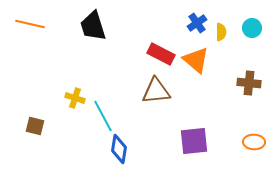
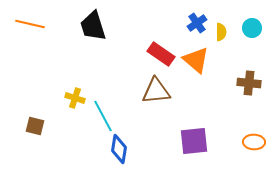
red rectangle: rotated 8 degrees clockwise
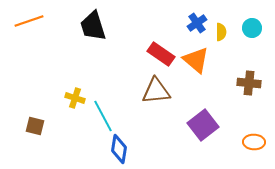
orange line: moved 1 px left, 3 px up; rotated 32 degrees counterclockwise
purple square: moved 9 px right, 16 px up; rotated 32 degrees counterclockwise
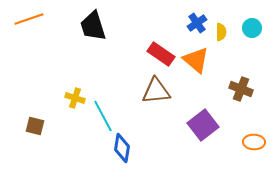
orange line: moved 2 px up
brown cross: moved 8 px left, 6 px down; rotated 15 degrees clockwise
blue diamond: moved 3 px right, 1 px up
